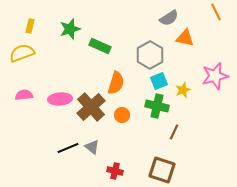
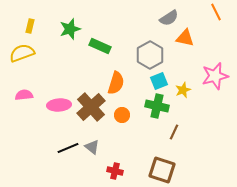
pink ellipse: moved 1 px left, 6 px down
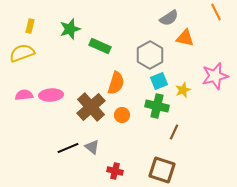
pink ellipse: moved 8 px left, 10 px up
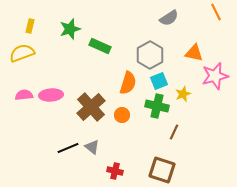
orange triangle: moved 9 px right, 15 px down
orange semicircle: moved 12 px right
yellow star: moved 4 px down
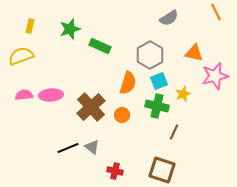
yellow semicircle: moved 1 px left, 3 px down
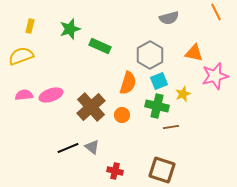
gray semicircle: rotated 18 degrees clockwise
pink ellipse: rotated 15 degrees counterclockwise
brown line: moved 3 px left, 5 px up; rotated 56 degrees clockwise
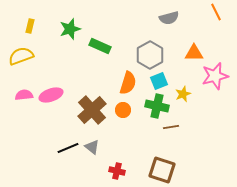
orange triangle: rotated 12 degrees counterclockwise
brown cross: moved 1 px right, 3 px down
orange circle: moved 1 px right, 5 px up
red cross: moved 2 px right
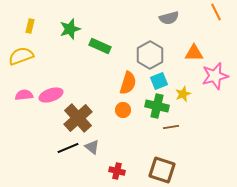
brown cross: moved 14 px left, 8 px down
